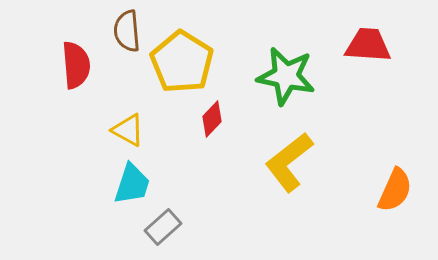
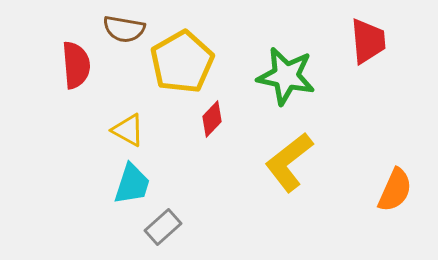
brown semicircle: moved 3 px left, 2 px up; rotated 75 degrees counterclockwise
red trapezoid: moved 4 px up; rotated 81 degrees clockwise
yellow pentagon: rotated 10 degrees clockwise
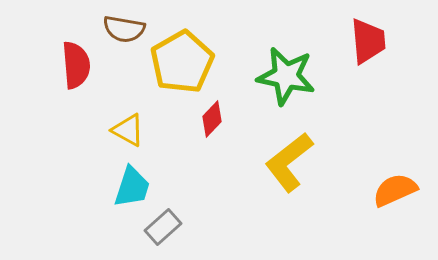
cyan trapezoid: moved 3 px down
orange semicircle: rotated 138 degrees counterclockwise
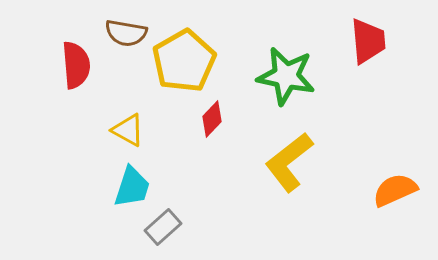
brown semicircle: moved 2 px right, 4 px down
yellow pentagon: moved 2 px right, 1 px up
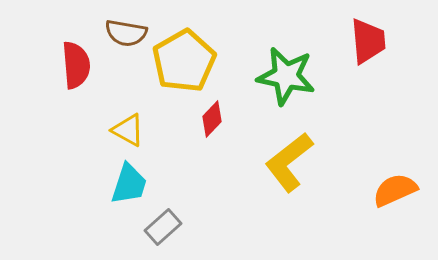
cyan trapezoid: moved 3 px left, 3 px up
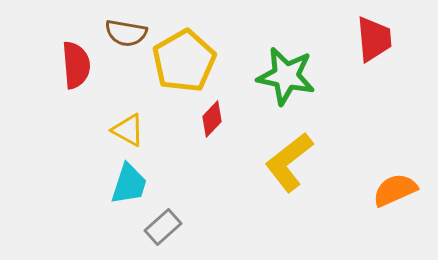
red trapezoid: moved 6 px right, 2 px up
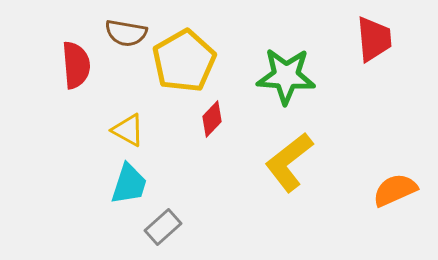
green star: rotated 8 degrees counterclockwise
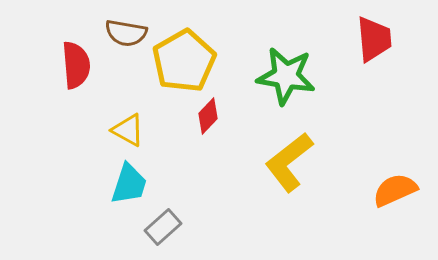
green star: rotated 6 degrees clockwise
red diamond: moved 4 px left, 3 px up
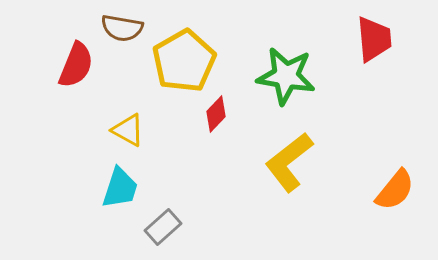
brown semicircle: moved 4 px left, 5 px up
red semicircle: rotated 27 degrees clockwise
red diamond: moved 8 px right, 2 px up
cyan trapezoid: moved 9 px left, 4 px down
orange semicircle: rotated 153 degrees clockwise
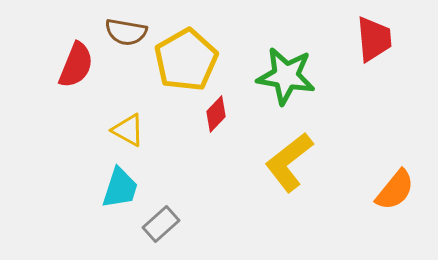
brown semicircle: moved 4 px right, 4 px down
yellow pentagon: moved 2 px right, 1 px up
gray rectangle: moved 2 px left, 3 px up
